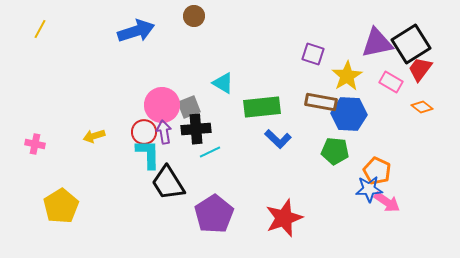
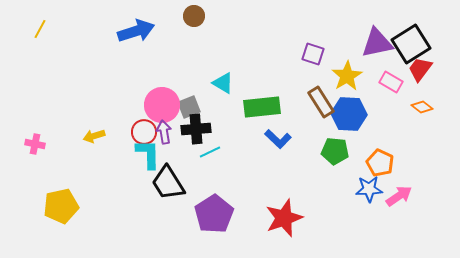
brown rectangle: rotated 48 degrees clockwise
orange pentagon: moved 3 px right, 8 px up
pink arrow: moved 12 px right, 6 px up; rotated 68 degrees counterclockwise
yellow pentagon: rotated 20 degrees clockwise
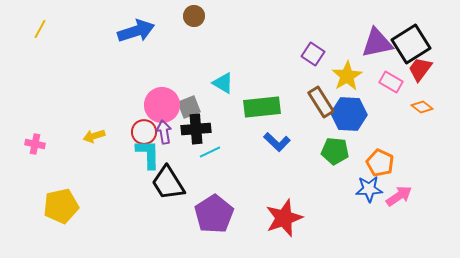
purple square: rotated 15 degrees clockwise
blue L-shape: moved 1 px left, 3 px down
